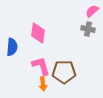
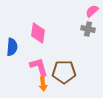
pink L-shape: moved 2 px left, 1 px down
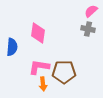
pink semicircle: moved 1 px left
pink L-shape: rotated 65 degrees counterclockwise
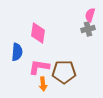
pink semicircle: moved 1 px left, 4 px down; rotated 32 degrees counterclockwise
gray cross: rotated 24 degrees counterclockwise
blue semicircle: moved 5 px right, 5 px down
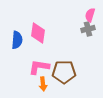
blue semicircle: moved 12 px up
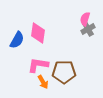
pink semicircle: moved 5 px left, 4 px down
gray cross: rotated 16 degrees counterclockwise
blue semicircle: rotated 24 degrees clockwise
pink L-shape: moved 1 px left, 2 px up
orange arrow: moved 2 px up; rotated 24 degrees counterclockwise
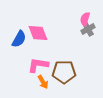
pink diamond: rotated 30 degrees counterclockwise
blue semicircle: moved 2 px right, 1 px up
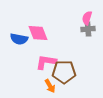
pink semicircle: moved 2 px right, 1 px up
gray cross: rotated 24 degrees clockwise
blue semicircle: rotated 72 degrees clockwise
pink L-shape: moved 8 px right, 3 px up
orange arrow: moved 7 px right, 4 px down
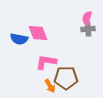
brown pentagon: moved 2 px right, 6 px down
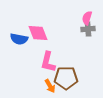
pink L-shape: moved 2 px right; rotated 85 degrees counterclockwise
